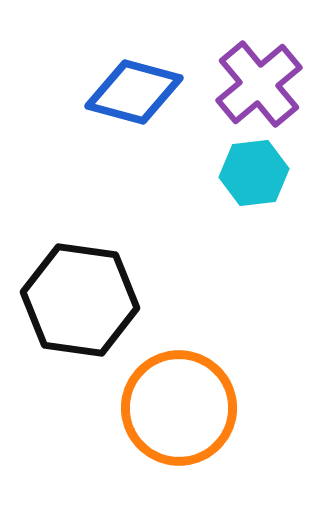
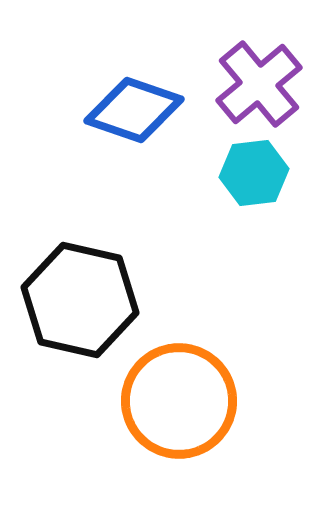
blue diamond: moved 18 px down; rotated 4 degrees clockwise
black hexagon: rotated 5 degrees clockwise
orange circle: moved 7 px up
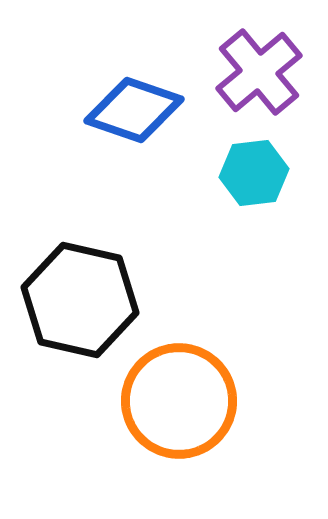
purple cross: moved 12 px up
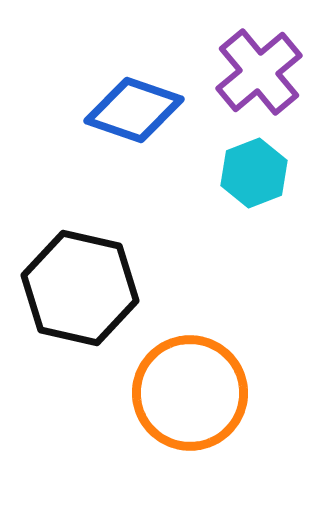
cyan hexagon: rotated 14 degrees counterclockwise
black hexagon: moved 12 px up
orange circle: moved 11 px right, 8 px up
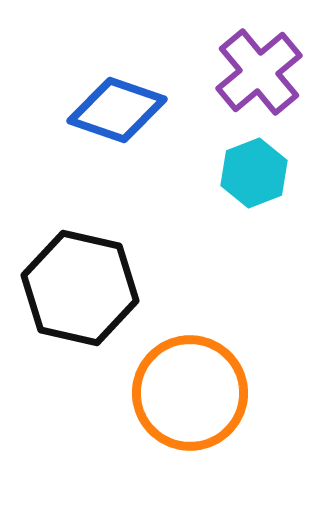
blue diamond: moved 17 px left
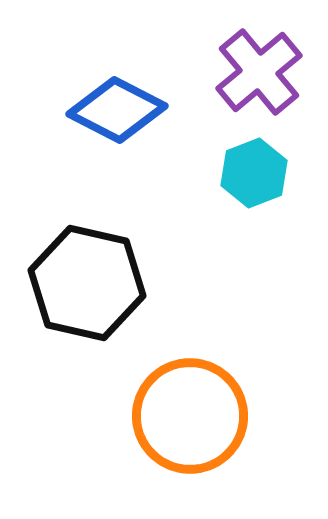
blue diamond: rotated 8 degrees clockwise
black hexagon: moved 7 px right, 5 px up
orange circle: moved 23 px down
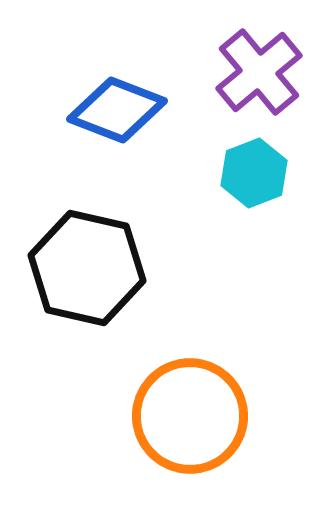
blue diamond: rotated 6 degrees counterclockwise
black hexagon: moved 15 px up
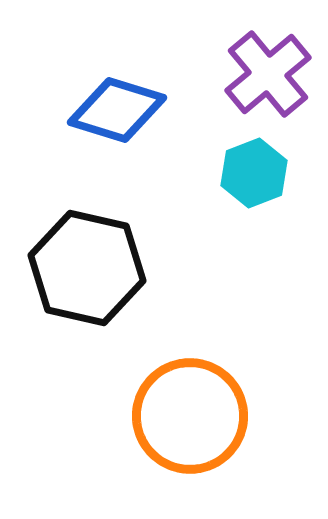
purple cross: moved 9 px right, 2 px down
blue diamond: rotated 4 degrees counterclockwise
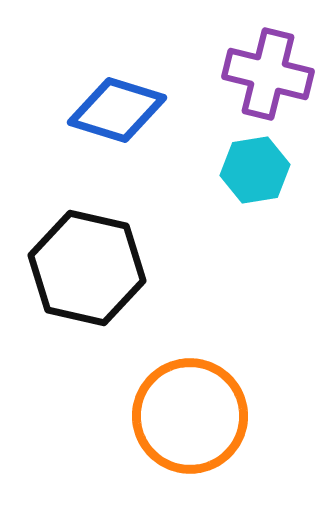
purple cross: rotated 36 degrees counterclockwise
cyan hexagon: moved 1 px right, 3 px up; rotated 12 degrees clockwise
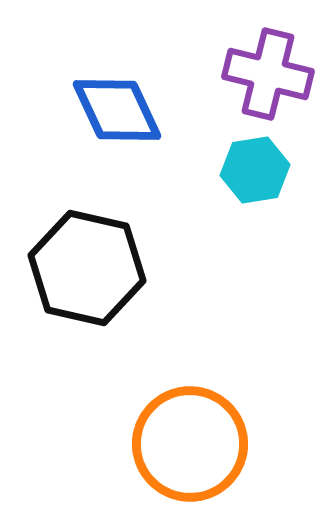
blue diamond: rotated 48 degrees clockwise
orange circle: moved 28 px down
